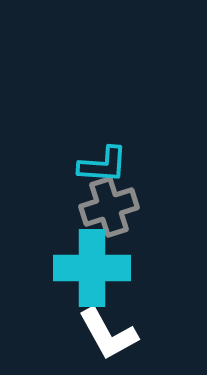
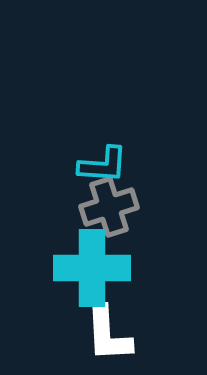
white L-shape: rotated 26 degrees clockwise
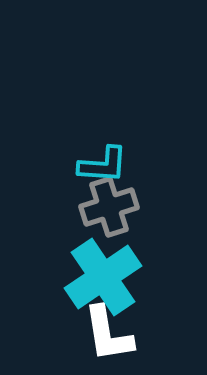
cyan cross: moved 11 px right, 9 px down; rotated 34 degrees counterclockwise
white L-shape: rotated 6 degrees counterclockwise
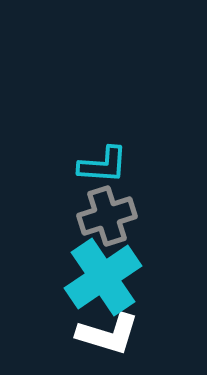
gray cross: moved 2 px left, 9 px down
white L-shape: rotated 64 degrees counterclockwise
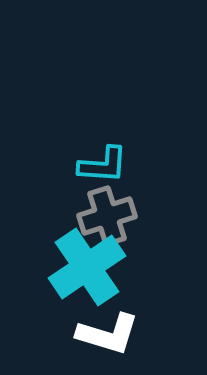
cyan cross: moved 16 px left, 10 px up
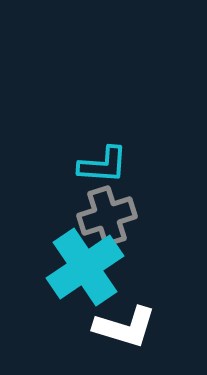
cyan cross: moved 2 px left
white L-shape: moved 17 px right, 7 px up
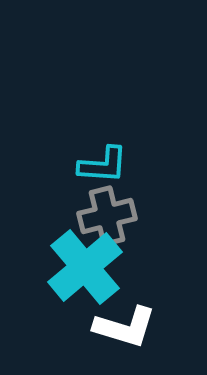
gray cross: rotated 4 degrees clockwise
cyan cross: rotated 6 degrees counterclockwise
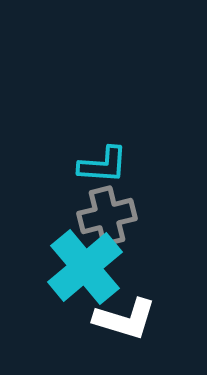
white L-shape: moved 8 px up
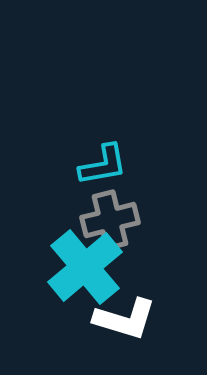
cyan L-shape: rotated 14 degrees counterclockwise
gray cross: moved 3 px right, 4 px down
